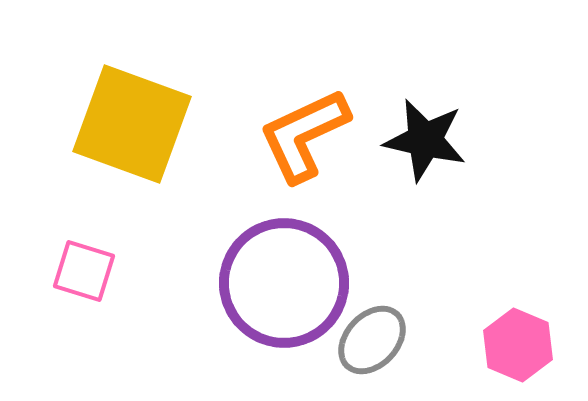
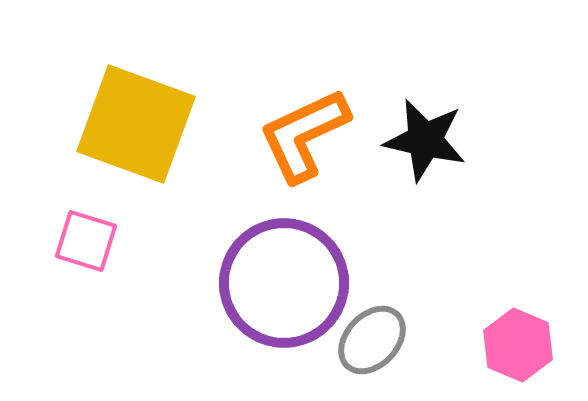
yellow square: moved 4 px right
pink square: moved 2 px right, 30 px up
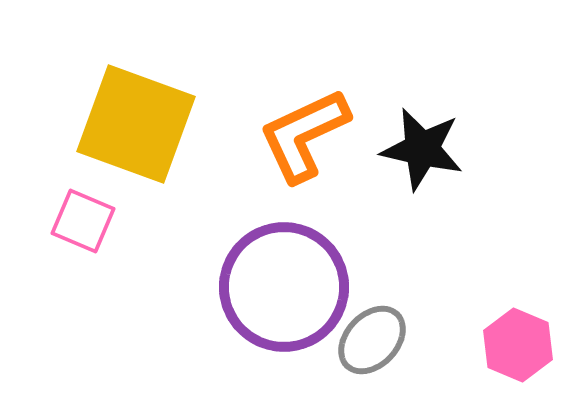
black star: moved 3 px left, 9 px down
pink square: moved 3 px left, 20 px up; rotated 6 degrees clockwise
purple circle: moved 4 px down
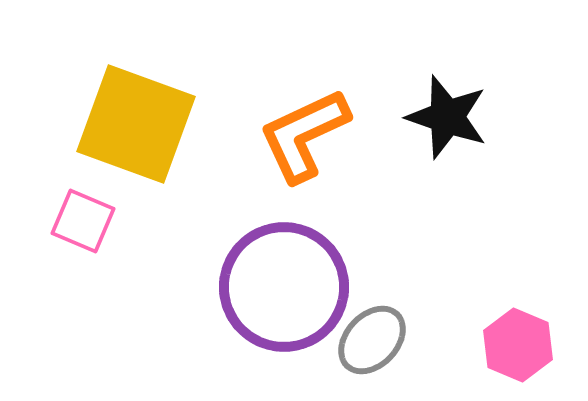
black star: moved 25 px right, 32 px up; rotated 6 degrees clockwise
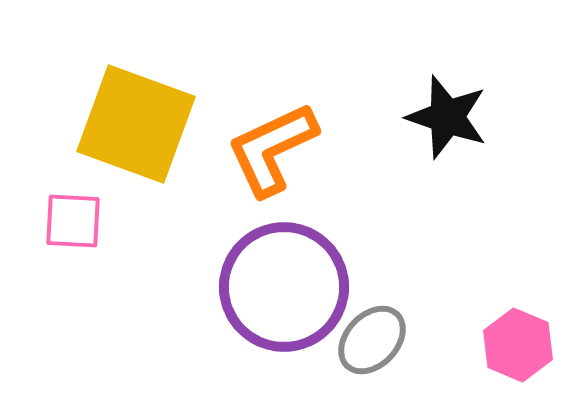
orange L-shape: moved 32 px left, 14 px down
pink square: moved 10 px left; rotated 20 degrees counterclockwise
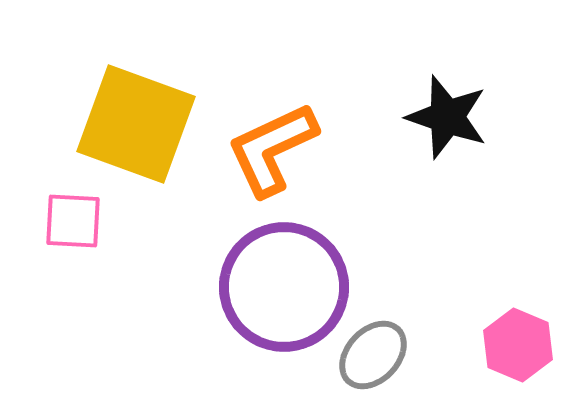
gray ellipse: moved 1 px right, 15 px down
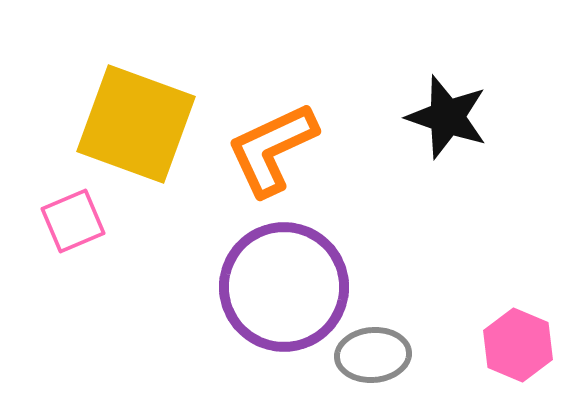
pink square: rotated 26 degrees counterclockwise
gray ellipse: rotated 42 degrees clockwise
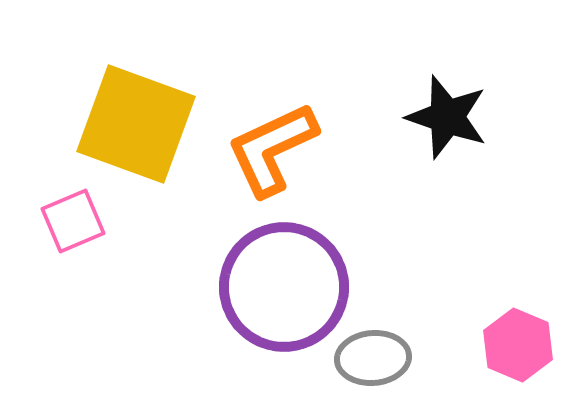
gray ellipse: moved 3 px down
